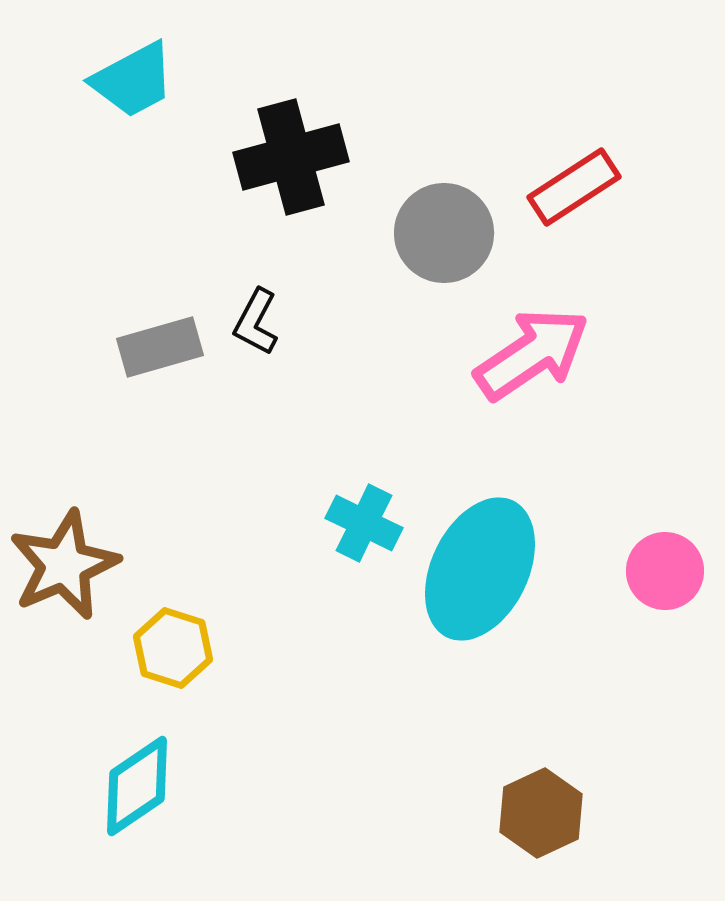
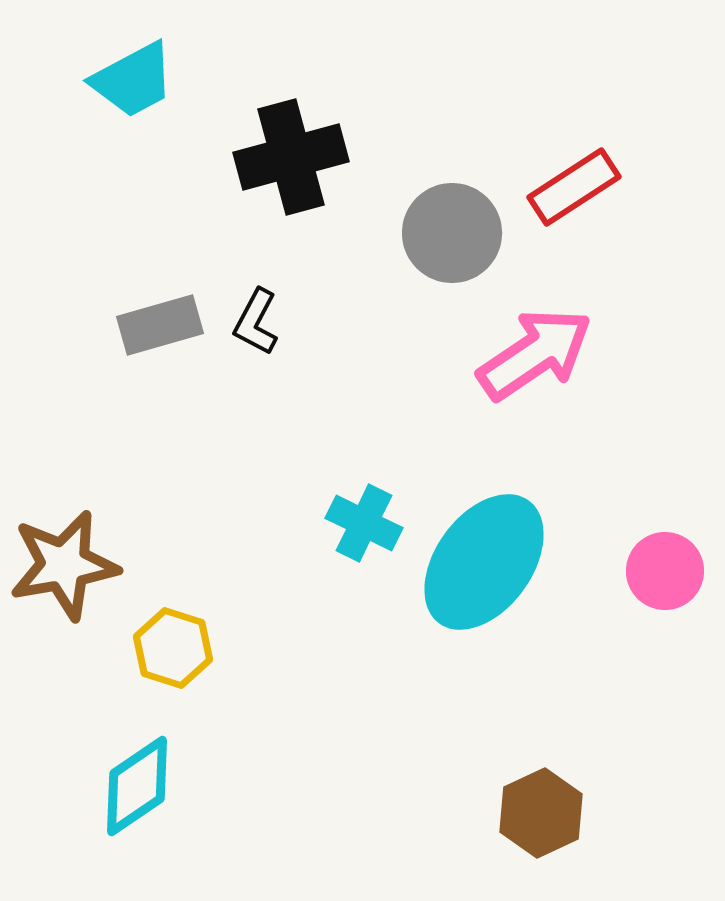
gray circle: moved 8 px right
gray rectangle: moved 22 px up
pink arrow: moved 3 px right
brown star: rotated 13 degrees clockwise
cyan ellipse: moved 4 px right, 7 px up; rotated 10 degrees clockwise
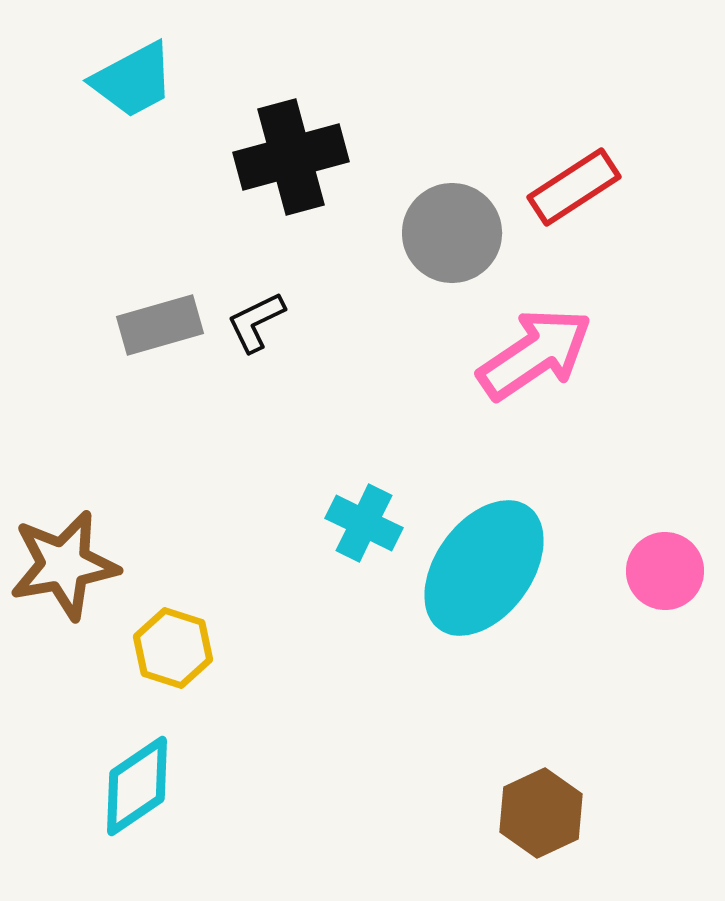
black L-shape: rotated 36 degrees clockwise
cyan ellipse: moved 6 px down
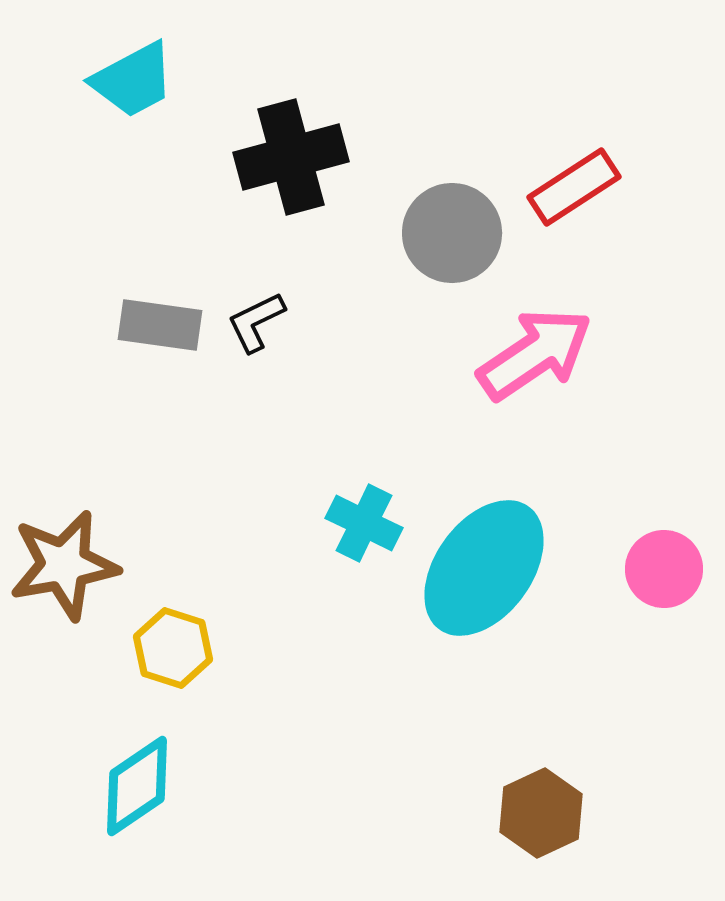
gray rectangle: rotated 24 degrees clockwise
pink circle: moved 1 px left, 2 px up
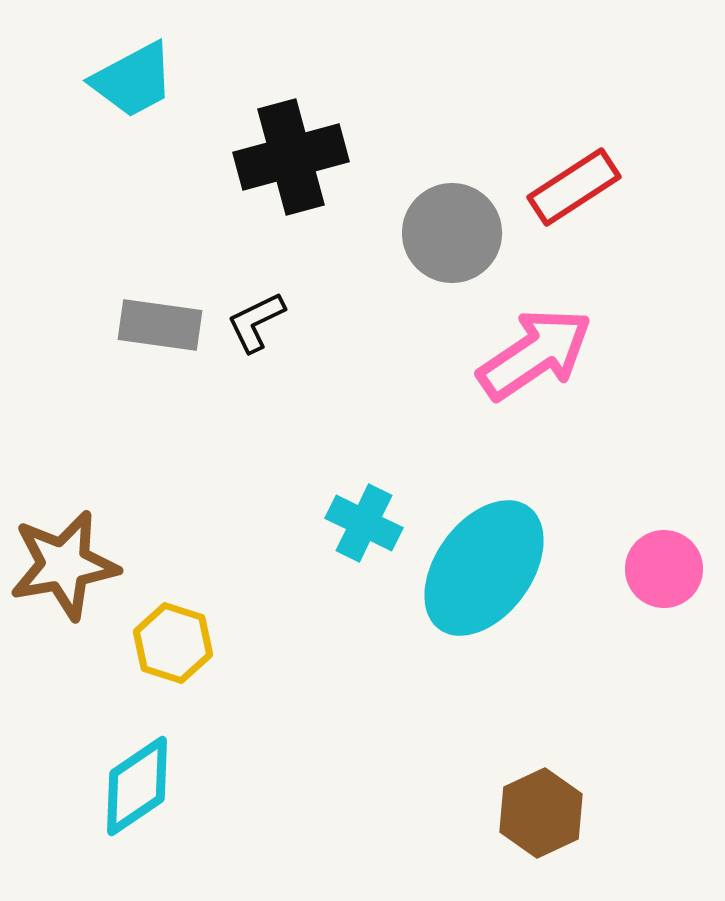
yellow hexagon: moved 5 px up
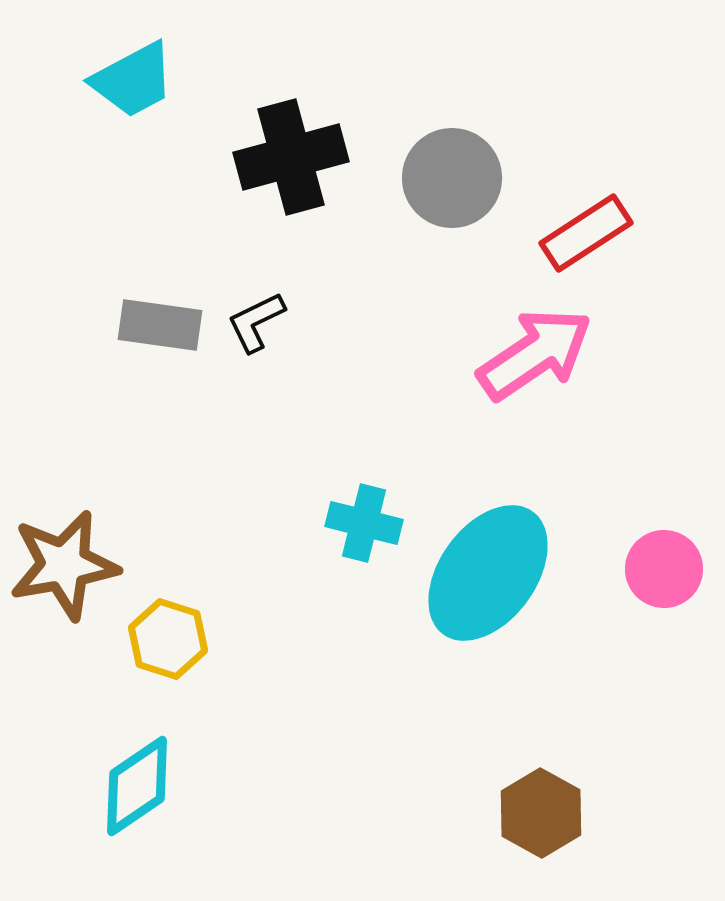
red rectangle: moved 12 px right, 46 px down
gray circle: moved 55 px up
cyan cross: rotated 12 degrees counterclockwise
cyan ellipse: moved 4 px right, 5 px down
yellow hexagon: moved 5 px left, 4 px up
brown hexagon: rotated 6 degrees counterclockwise
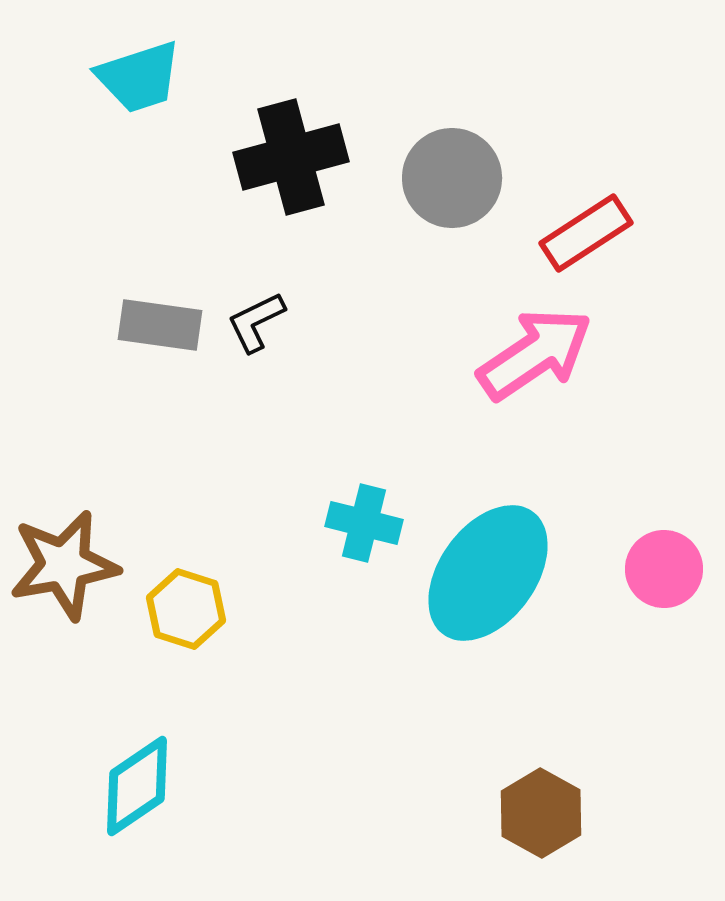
cyan trapezoid: moved 6 px right, 3 px up; rotated 10 degrees clockwise
yellow hexagon: moved 18 px right, 30 px up
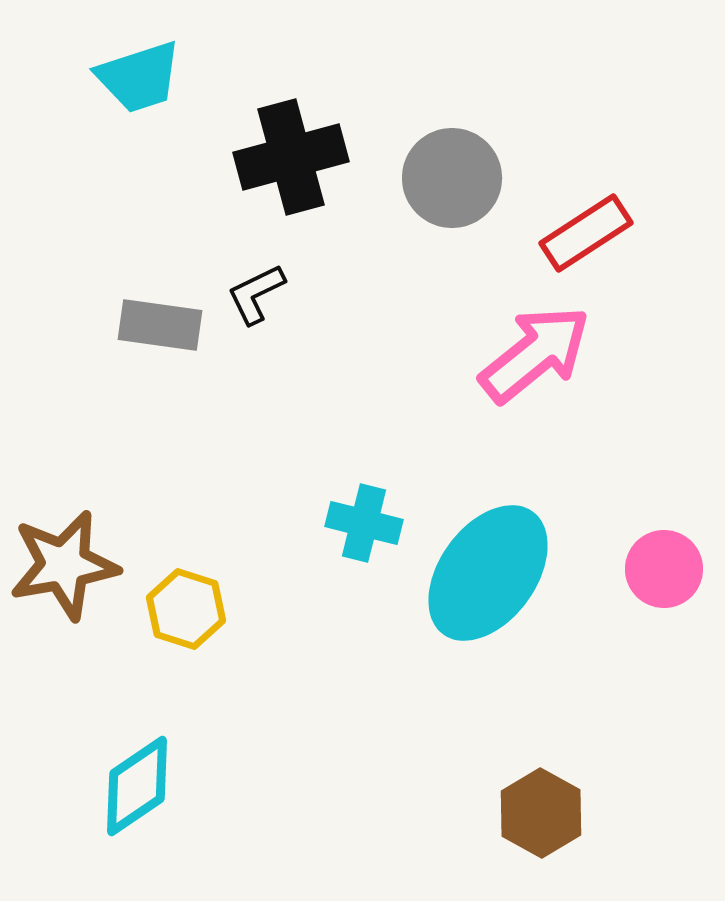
black L-shape: moved 28 px up
pink arrow: rotated 5 degrees counterclockwise
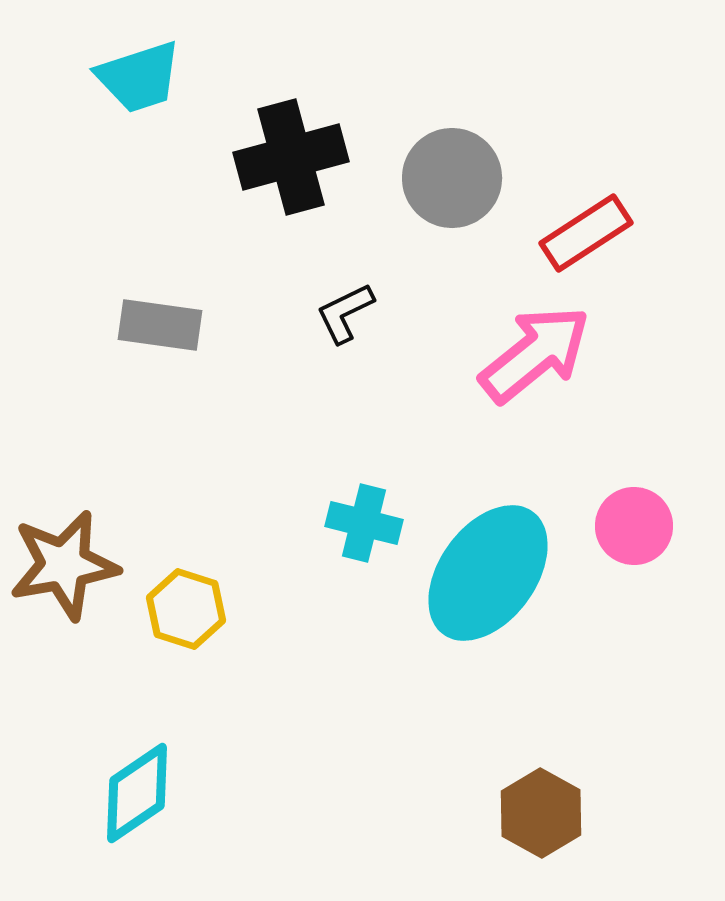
black L-shape: moved 89 px right, 19 px down
pink circle: moved 30 px left, 43 px up
cyan diamond: moved 7 px down
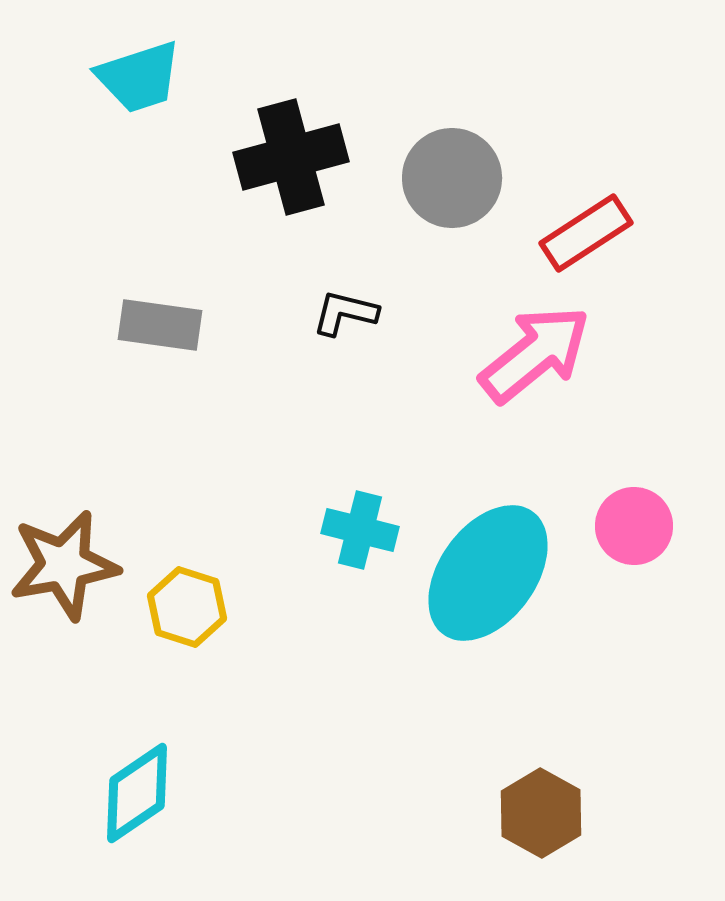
black L-shape: rotated 40 degrees clockwise
cyan cross: moved 4 px left, 7 px down
yellow hexagon: moved 1 px right, 2 px up
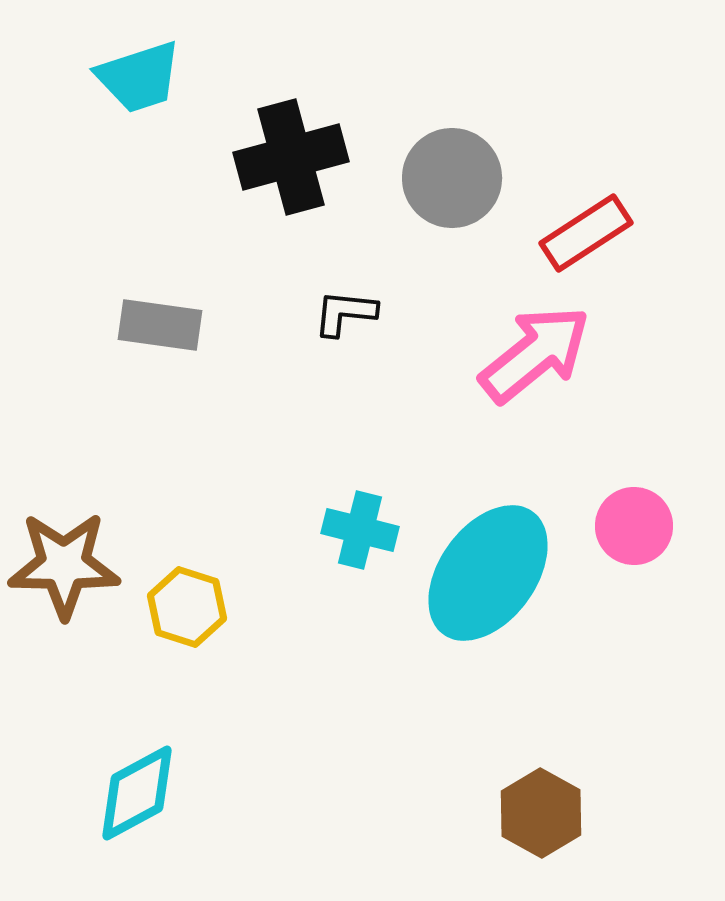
black L-shape: rotated 8 degrees counterclockwise
brown star: rotated 11 degrees clockwise
cyan diamond: rotated 6 degrees clockwise
